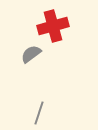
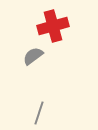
gray semicircle: moved 2 px right, 2 px down
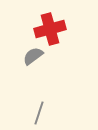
red cross: moved 3 px left, 3 px down
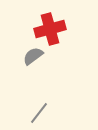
gray line: rotated 20 degrees clockwise
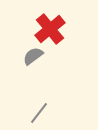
red cross: rotated 24 degrees counterclockwise
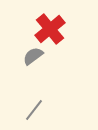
gray line: moved 5 px left, 3 px up
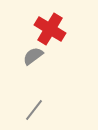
red cross: rotated 20 degrees counterclockwise
